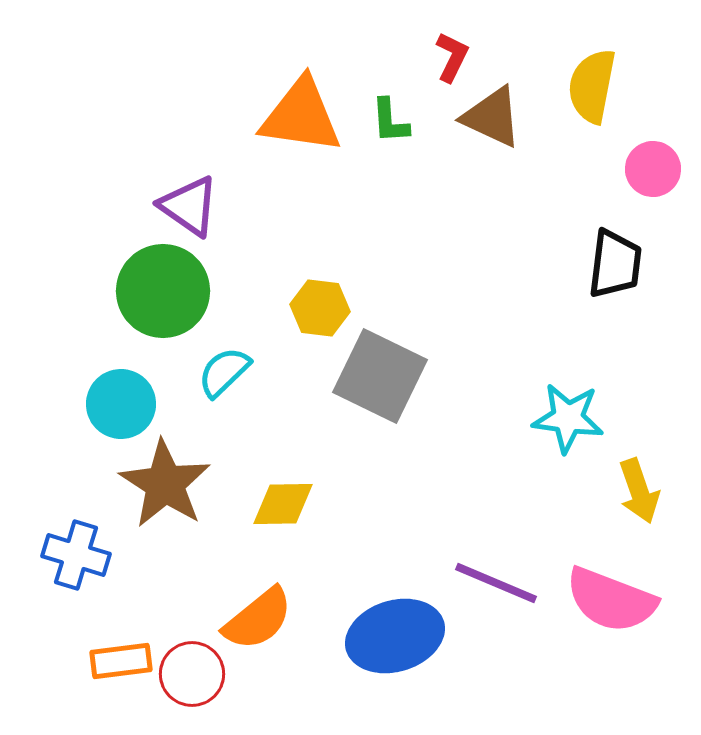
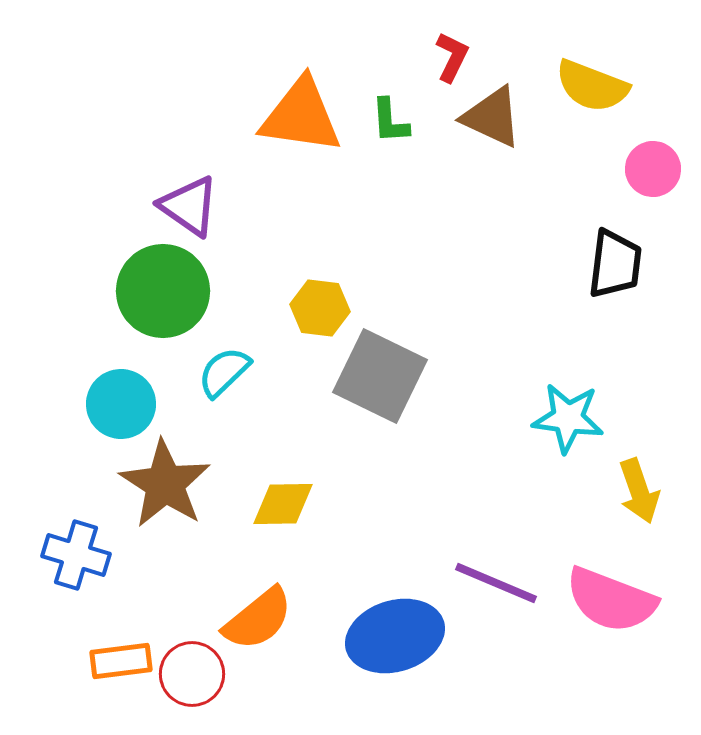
yellow semicircle: rotated 80 degrees counterclockwise
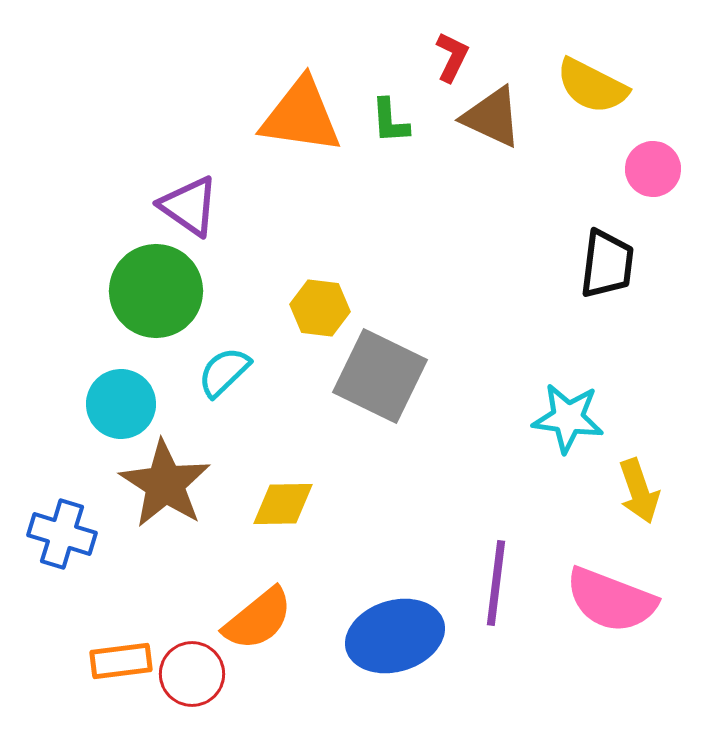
yellow semicircle: rotated 6 degrees clockwise
black trapezoid: moved 8 px left
green circle: moved 7 px left
blue cross: moved 14 px left, 21 px up
purple line: rotated 74 degrees clockwise
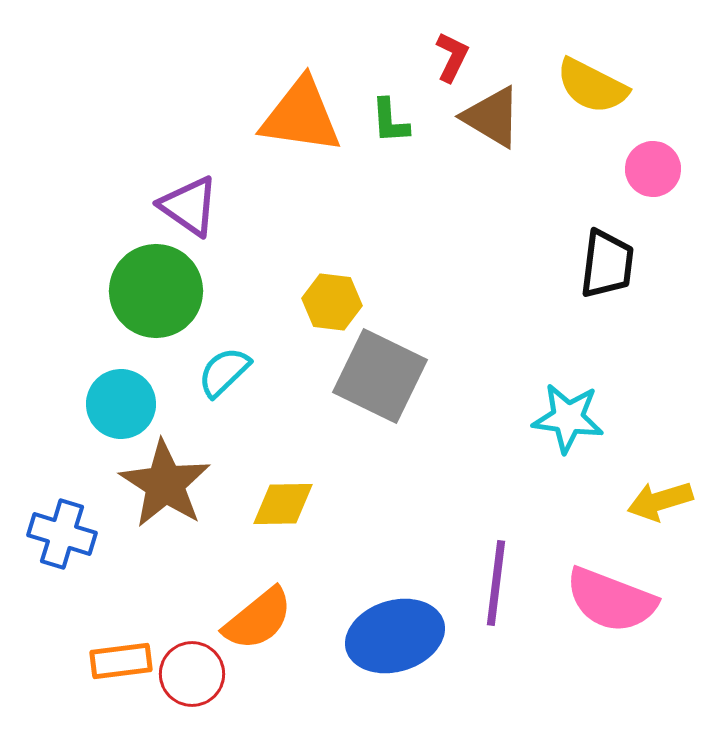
brown triangle: rotated 6 degrees clockwise
yellow hexagon: moved 12 px right, 6 px up
yellow arrow: moved 21 px right, 10 px down; rotated 92 degrees clockwise
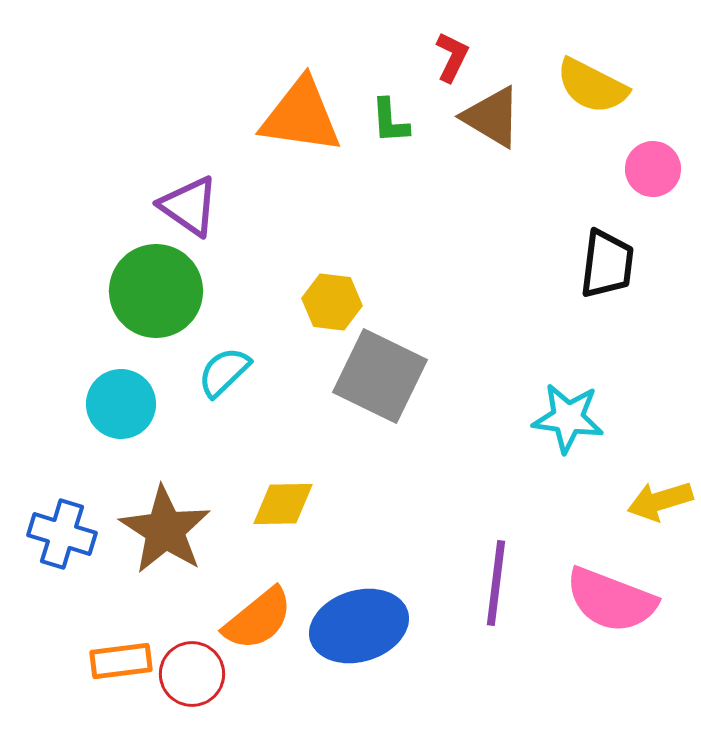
brown star: moved 46 px down
blue ellipse: moved 36 px left, 10 px up
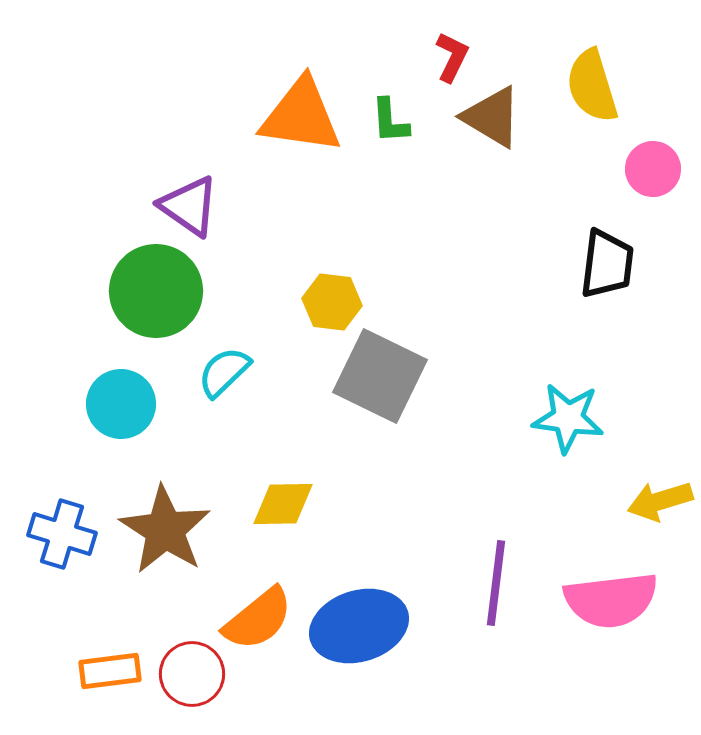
yellow semicircle: rotated 46 degrees clockwise
pink semicircle: rotated 28 degrees counterclockwise
orange rectangle: moved 11 px left, 10 px down
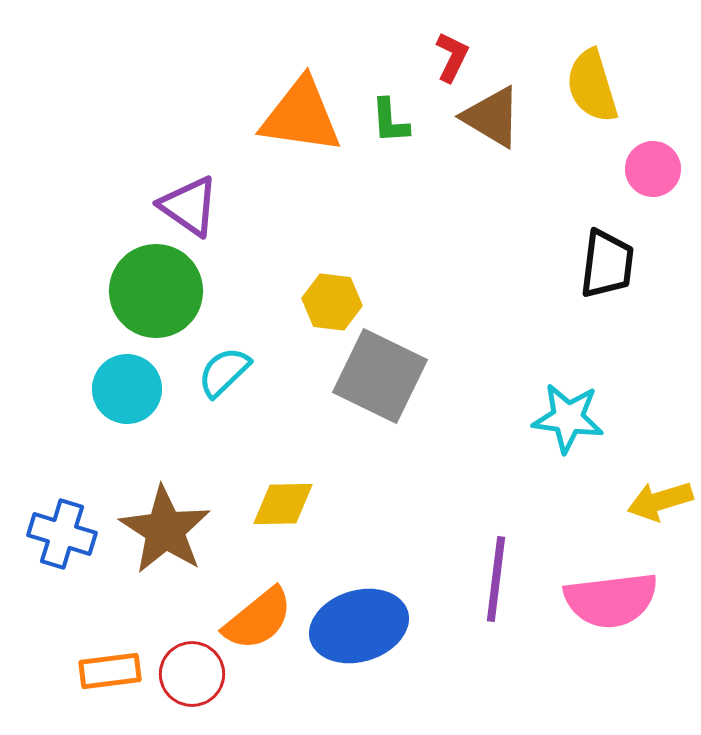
cyan circle: moved 6 px right, 15 px up
purple line: moved 4 px up
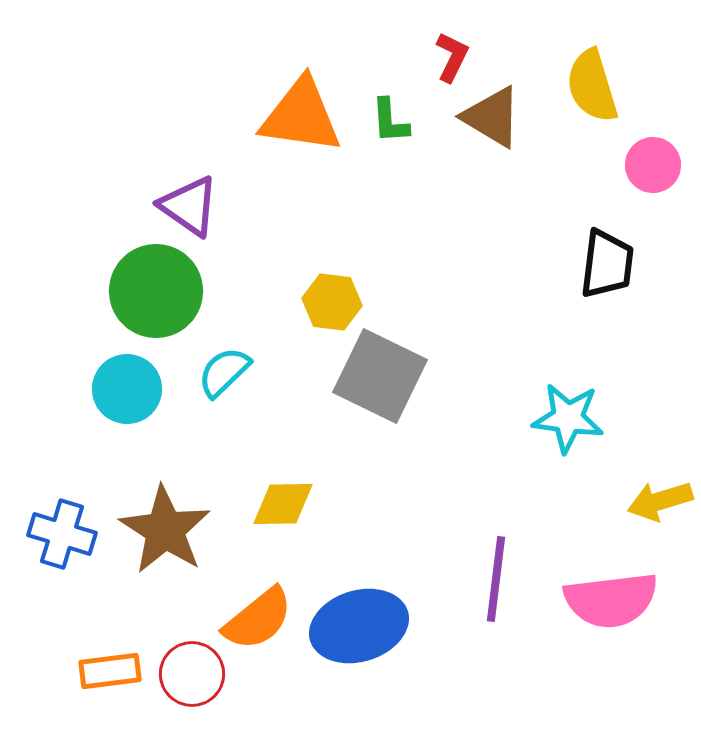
pink circle: moved 4 px up
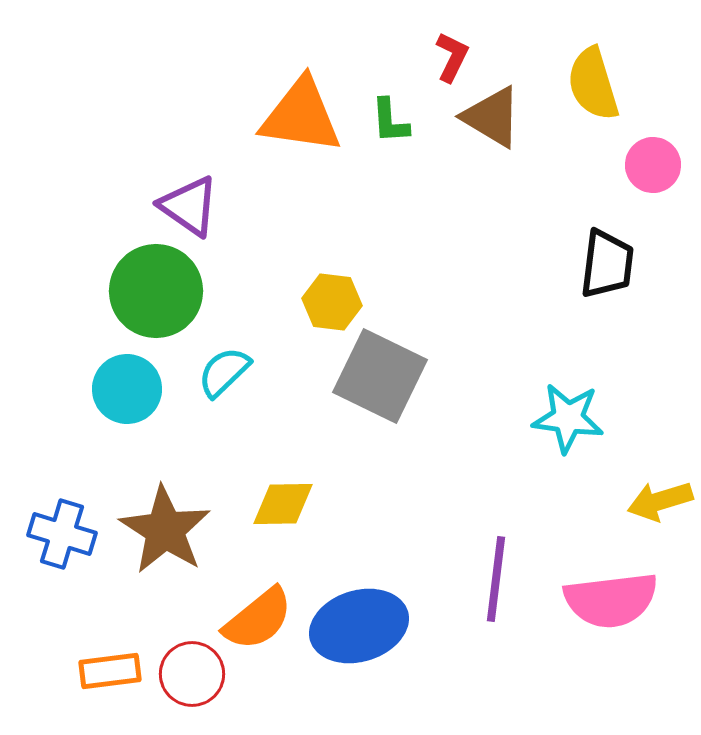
yellow semicircle: moved 1 px right, 2 px up
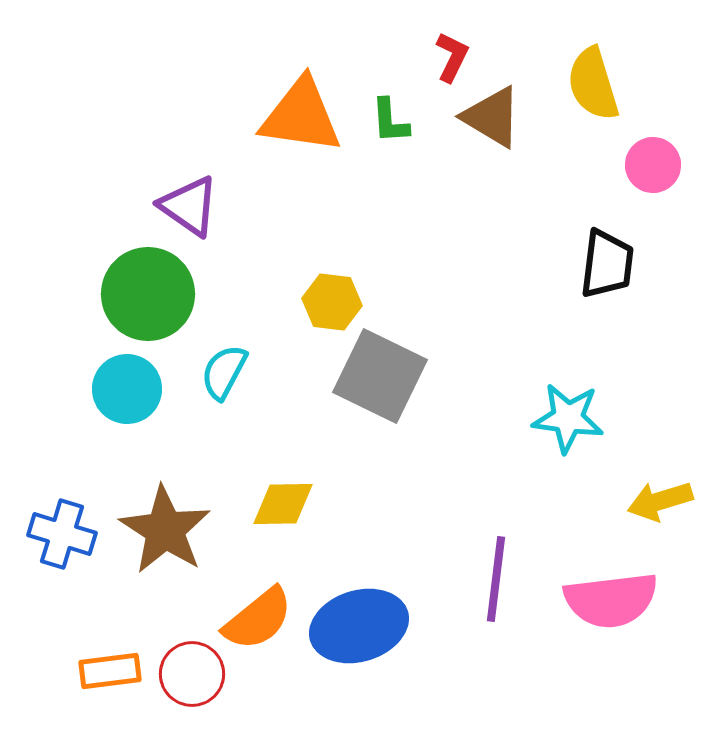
green circle: moved 8 px left, 3 px down
cyan semicircle: rotated 18 degrees counterclockwise
